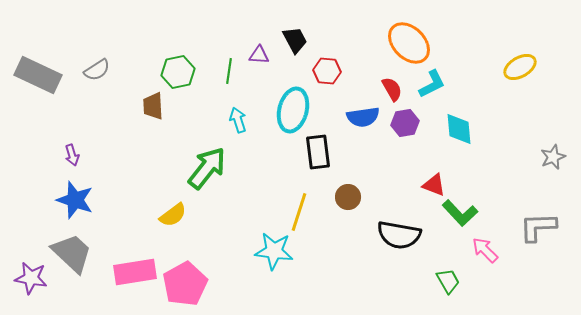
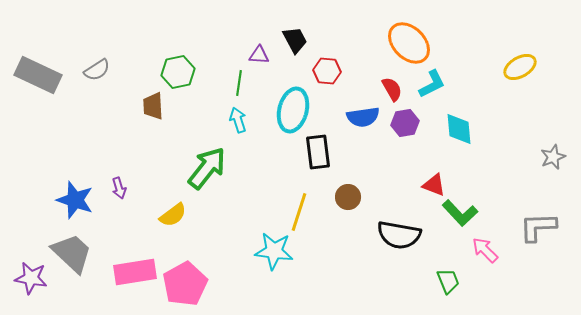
green line: moved 10 px right, 12 px down
purple arrow: moved 47 px right, 33 px down
green trapezoid: rotated 8 degrees clockwise
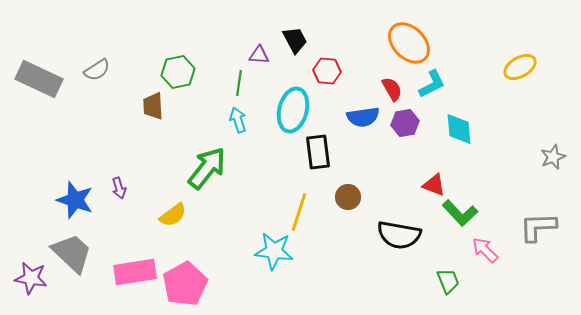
gray rectangle: moved 1 px right, 4 px down
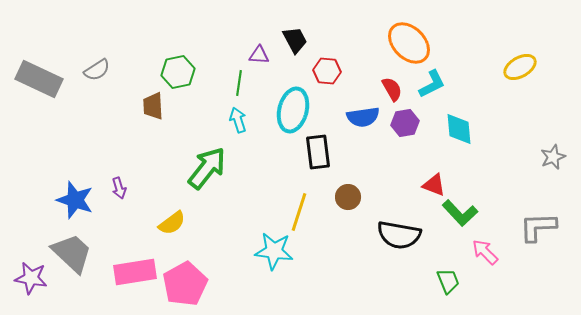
yellow semicircle: moved 1 px left, 8 px down
pink arrow: moved 2 px down
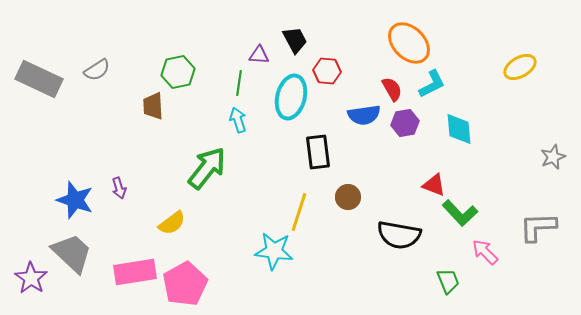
cyan ellipse: moved 2 px left, 13 px up
blue semicircle: moved 1 px right, 2 px up
purple star: rotated 24 degrees clockwise
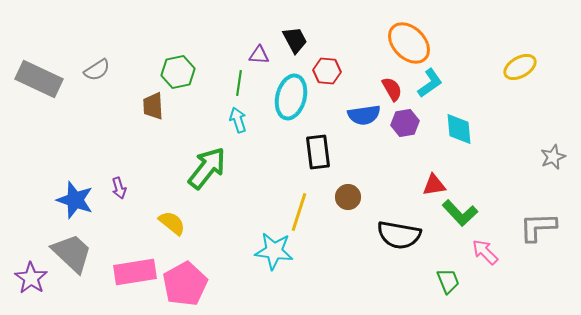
cyan L-shape: moved 2 px left, 1 px up; rotated 8 degrees counterclockwise
red triangle: rotated 30 degrees counterclockwise
yellow semicircle: rotated 104 degrees counterclockwise
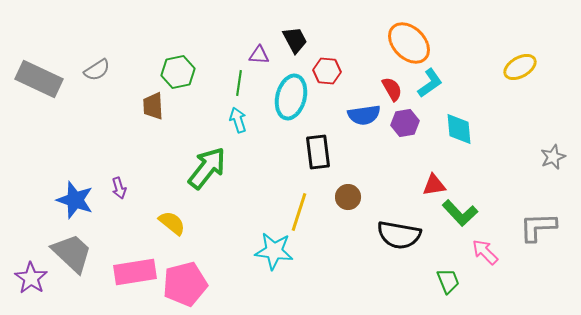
pink pentagon: rotated 15 degrees clockwise
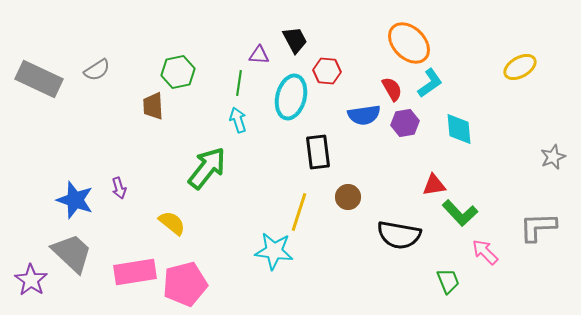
purple star: moved 2 px down
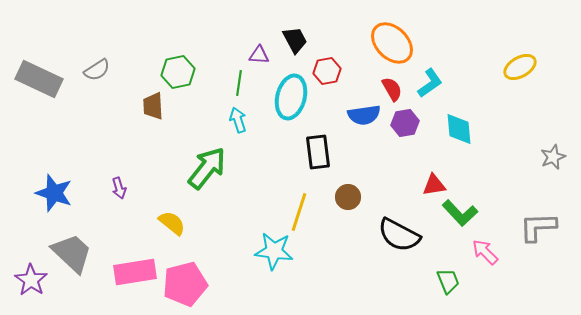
orange ellipse: moved 17 px left
red hexagon: rotated 16 degrees counterclockwise
blue star: moved 21 px left, 7 px up
black semicircle: rotated 18 degrees clockwise
